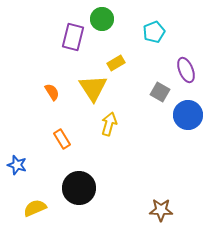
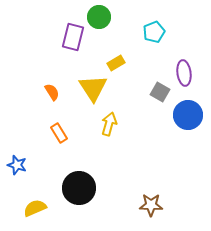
green circle: moved 3 px left, 2 px up
purple ellipse: moved 2 px left, 3 px down; rotated 15 degrees clockwise
orange rectangle: moved 3 px left, 6 px up
brown star: moved 10 px left, 5 px up
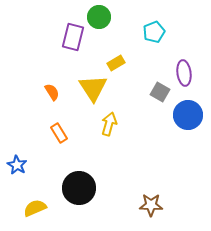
blue star: rotated 12 degrees clockwise
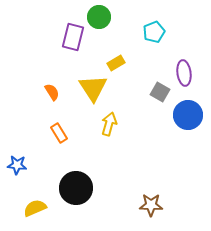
blue star: rotated 24 degrees counterclockwise
black circle: moved 3 px left
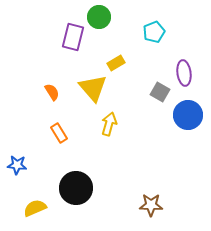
yellow triangle: rotated 8 degrees counterclockwise
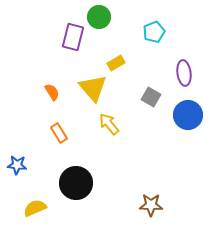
gray square: moved 9 px left, 5 px down
yellow arrow: rotated 55 degrees counterclockwise
black circle: moved 5 px up
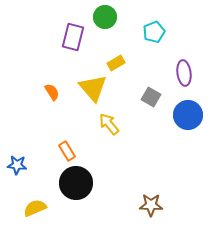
green circle: moved 6 px right
orange rectangle: moved 8 px right, 18 px down
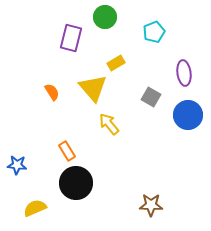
purple rectangle: moved 2 px left, 1 px down
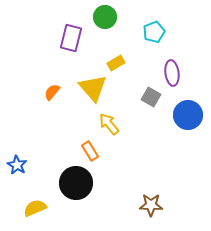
purple ellipse: moved 12 px left
orange semicircle: rotated 108 degrees counterclockwise
orange rectangle: moved 23 px right
blue star: rotated 24 degrees clockwise
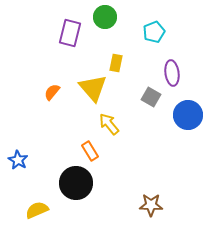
purple rectangle: moved 1 px left, 5 px up
yellow rectangle: rotated 48 degrees counterclockwise
blue star: moved 1 px right, 5 px up
yellow semicircle: moved 2 px right, 2 px down
